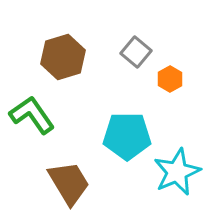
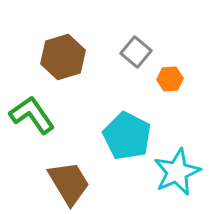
orange hexagon: rotated 25 degrees clockwise
cyan pentagon: rotated 27 degrees clockwise
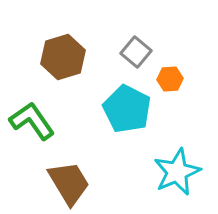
green L-shape: moved 6 px down
cyan pentagon: moved 27 px up
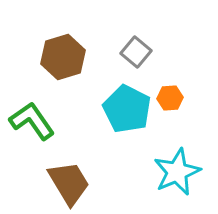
orange hexagon: moved 19 px down
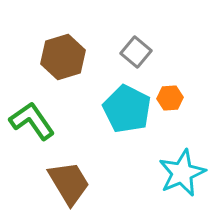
cyan star: moved 5 px right, 1 px down
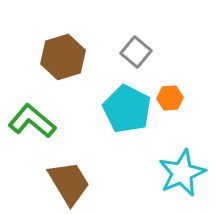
green L-shape: rotated 15 degrees counterclockwise
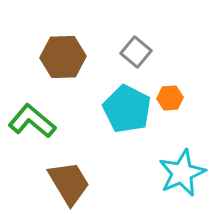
brown hexagon: rotated 15 degrees clockwise
